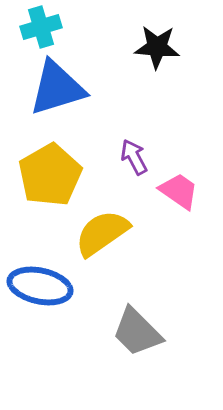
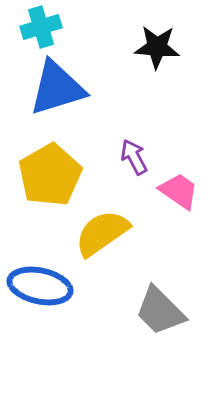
gray trapezoid: moved 23 px right, 21 px up
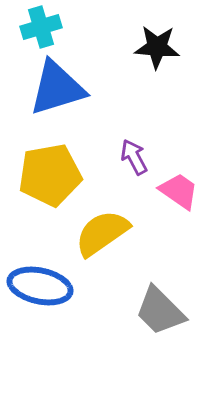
yellow pentagon: rotated 20 degrees clockwise
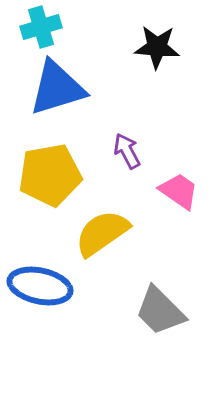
purple arrow: moved 7 px left, 6 px up
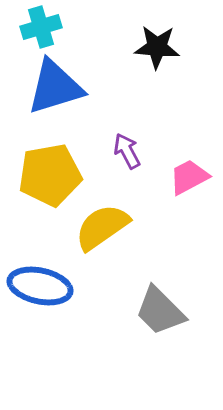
blue triangle: moved 2 px left, 1 px up
pink trapezoid: moved 10 px right, 14 px up; rotated 63 degrees counterclockwise
yellow semicircle: moved 6 px up
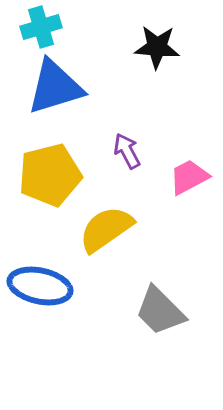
yellow pentagon: rotated 4 degrees counterclockwise
yellow semicircle: moved 4 px right, 2 px down
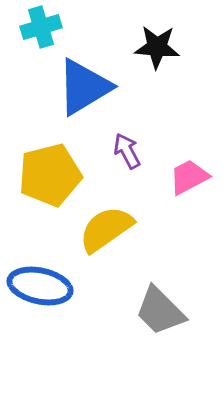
blue triangle: moved 29 px right; rotated 14 degrees counterclockwise
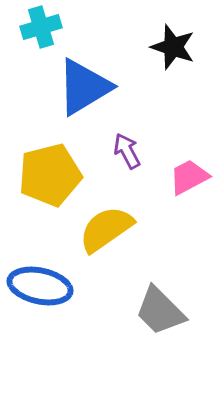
black star: moved 16 px right; rotated 15 degrees clockwise
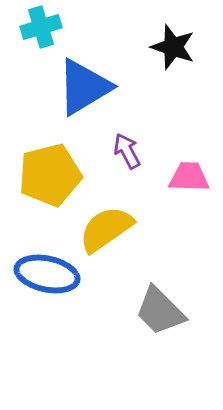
pink trapezoid: rotated 30 degrees clockwise
blue ellipse: moved 7 px right, 12 px up
